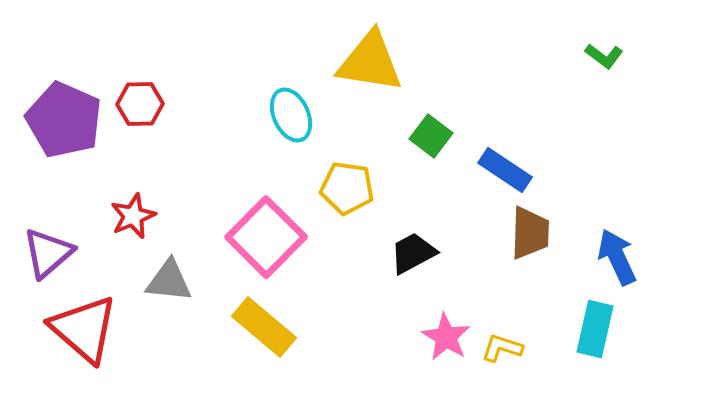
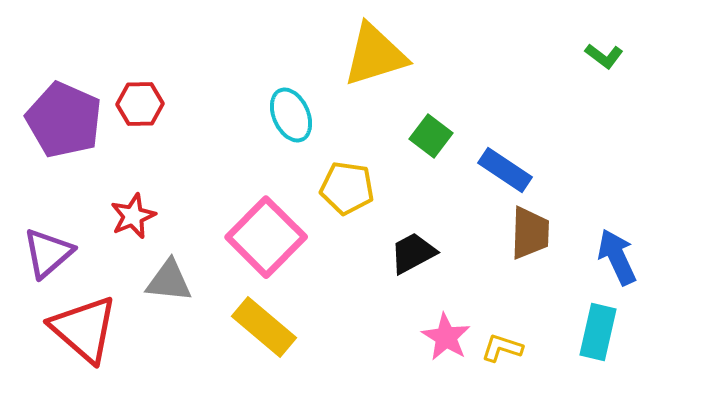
yellow triangle: moved 5 px right, 7 px up; rotated 26 degrees counterclockwise
cyan rectangle: moved 3 px right, 3 px down
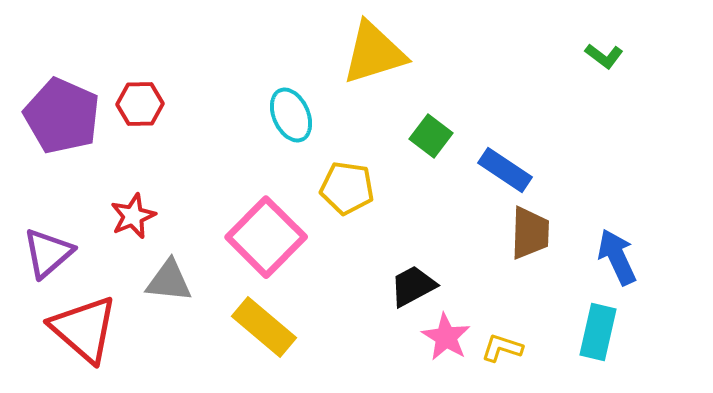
yellow triangle: moved 1 px left, 2 px up
purple pentagon: moved 2 px left, 4 px up
black trapezoid: moved 33 px down
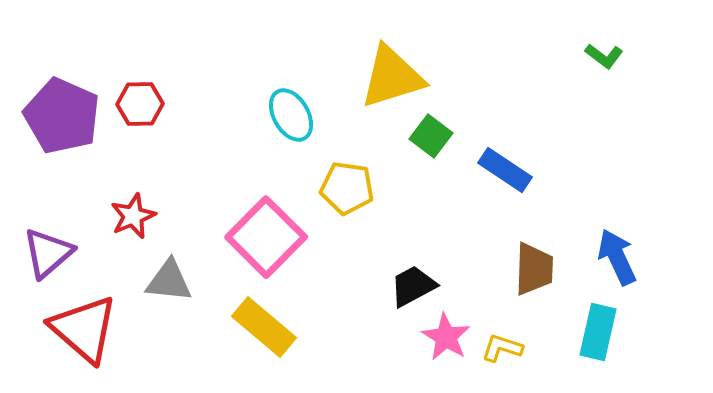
yellow triangle: moved 18 px right, 24 px down
cyan ellipse: rotated 6 degrees counterclockwise
brown trapezoid: moved 4 px right, 36 px down
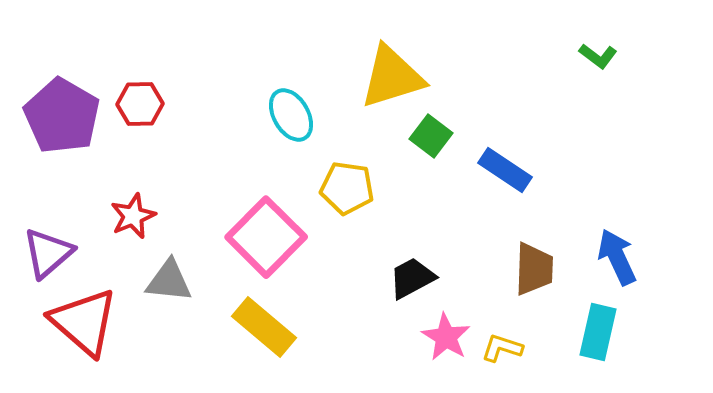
green L-shape: moved 6 px left
purple pentagon: rotated 6 degrees clockwise
black trapezoid: moved 1 px left, 8 px up
red triangle: moved 7 px up
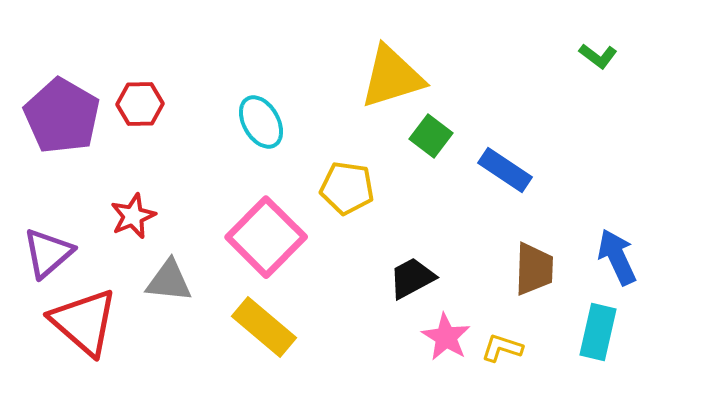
cyan ellipse: moved 30 px left, 7 px down
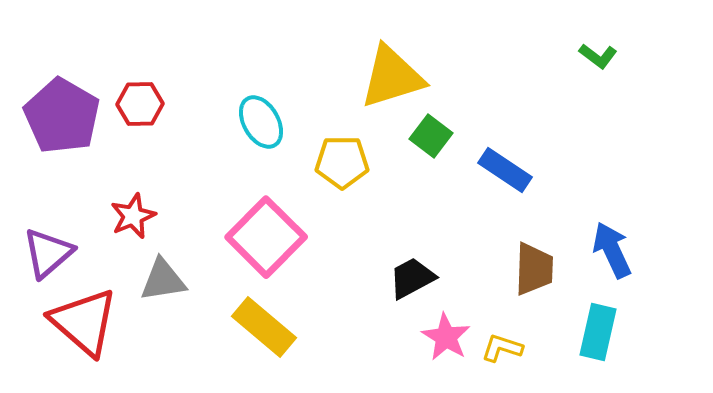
yellow pentagon: moved 5 px left, 26 px up; rotated 8 degrees counterclockwise
blue arrow: moved 5 px left, 7 px up
gray triangle: moved 6 px left, 1 px up; rotated 15 degrees counterclockwise
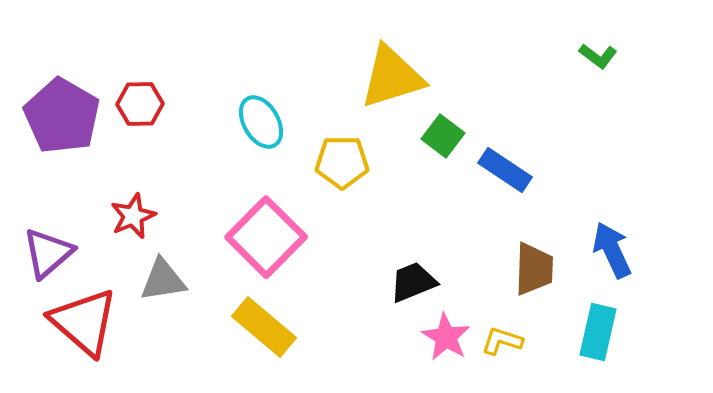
green square: moved 12 px right
black trapezoid: moved 1 px right, 4 px down; rotated 6 degrees clockwise
yellow L-shape: moved 7 px up
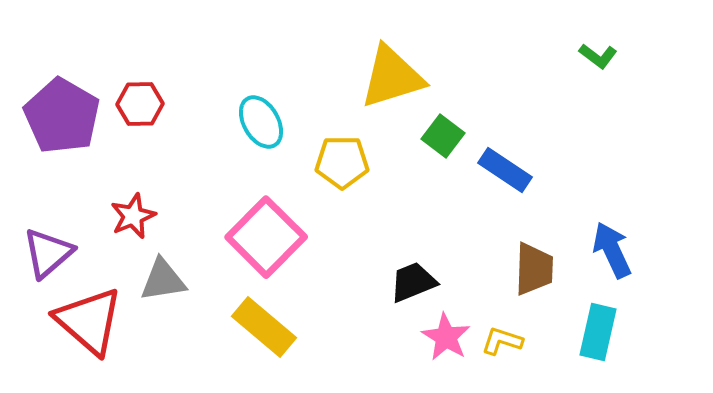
red triangle: moved 5 px right, 1 px up
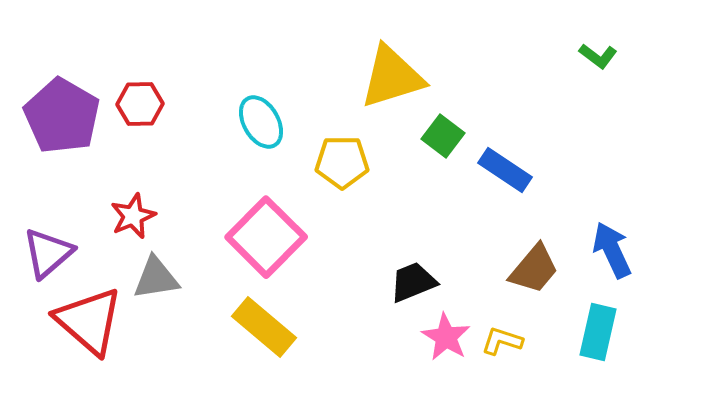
brown trapezoid: rotated 38 degrees clockwise
gray triangle: moved 7 px left, 2 px up
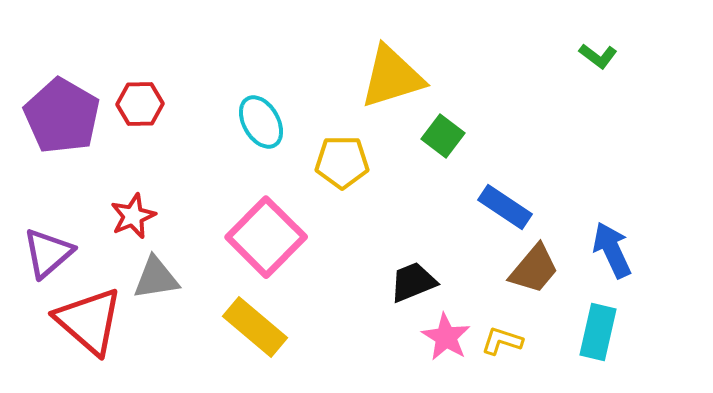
blue rectangle: moved 37 px down
yellow rectangle: moved 9 px left
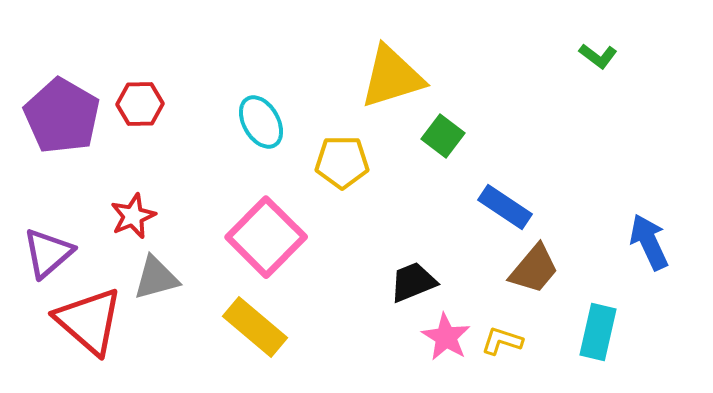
blue arrow: moved 37 px right, 8 px up
gray triangle: rotated 6 degrees counterclockwise
